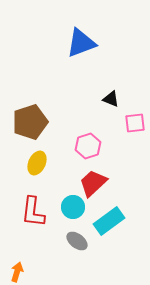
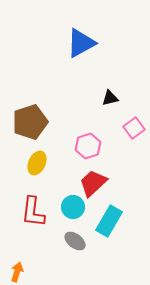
blue triangle: rotated 8 degrees counterclockwise
black triangle: moved 1 px left, 1 px up; rotated 36 degrees counterclockwise
pink square: moved 1 px left, 5 px down; rotated 30 degrees counterclockwise
cyan rectangle: rotated 24 degrees counterclockwise
gray ellipse: moved 2 px left
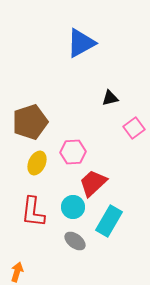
pink hexagon: moved 15 px left, 6 px down; rotated 15 degrees clockwise
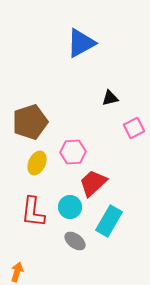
pink square: rotated 10 degrees clockwise
cyan circle: moved 3 px left
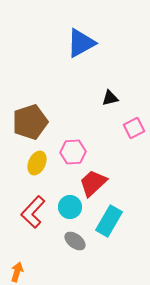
red L-shape: rotated 36 degrees clockwise
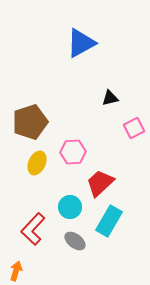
red trapezoid: moved 7 px right
red L-shape: moved 17 px down
orange arrow: moved 1 px left, 1 px up
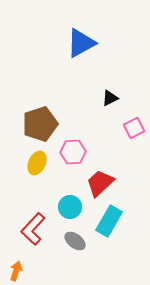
black triangle: rotated 12 degrees counterclockwise
brown pentagon: moved 10 px right, 2 px down
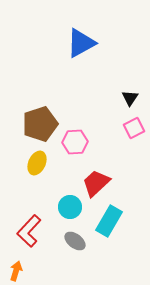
black triangle: moved 20 px right; rotated 30 degrees counterclockwise
pink hexagon: moved 2 px right, 10 px up
red trapezoid: moved 4 px left
red L-shape: moved 4 px left, 2 px down
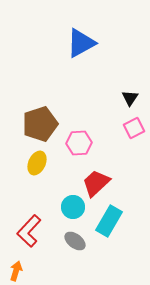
pink hexagon: moved 4 px right, 1 px down
cyan circle: moved 3 px right
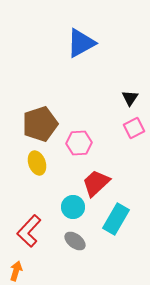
yellow ellipse: rotated 45 degrees counterclockwise
cyan rectangle: moved 7 px right, 2 px up
